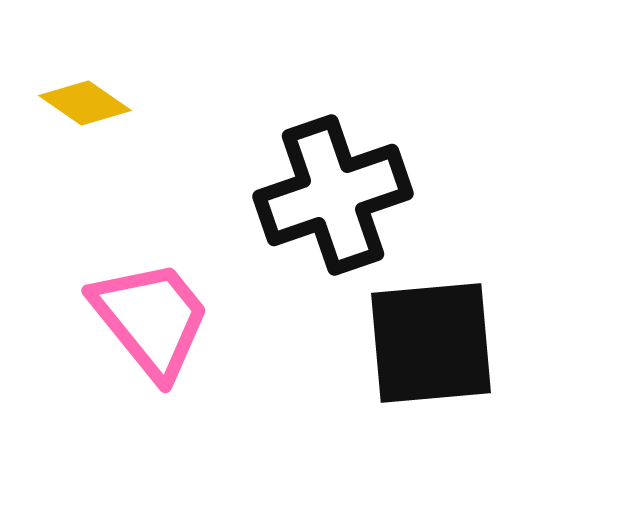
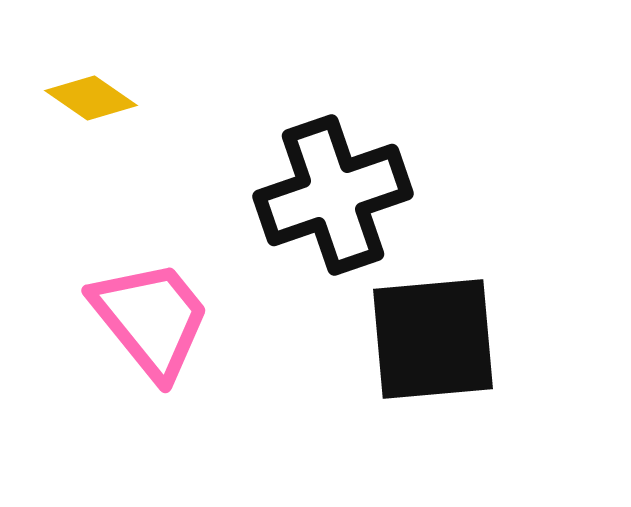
yellow diamond: moved 6 px right, 5 px up
black square: moved 2 px right, 4 px up
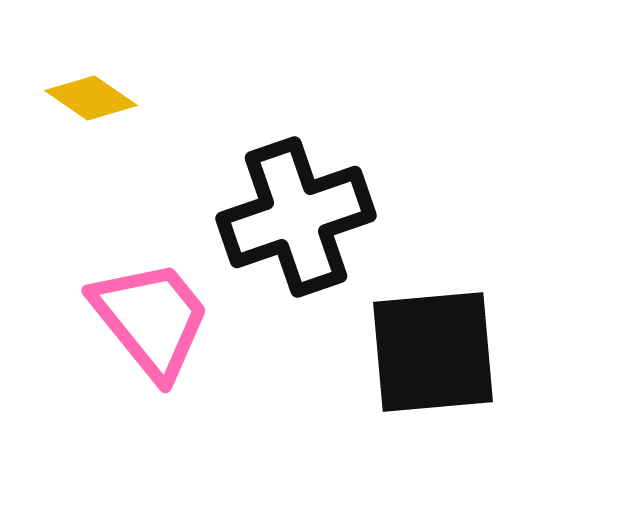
black cross: moved 37 px left, 22 px down
black square: moved 13 px down
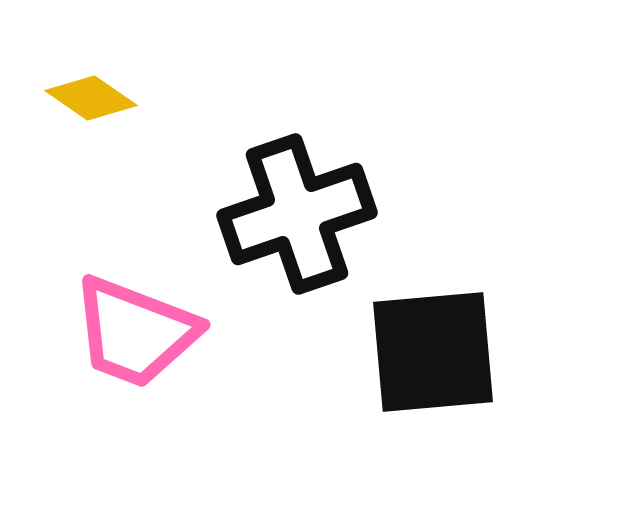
black cross: moved 1 px right, 3 px up
pink trapezoid: moved 16 px left, 13 px down; rotated 150 degrees clockwise
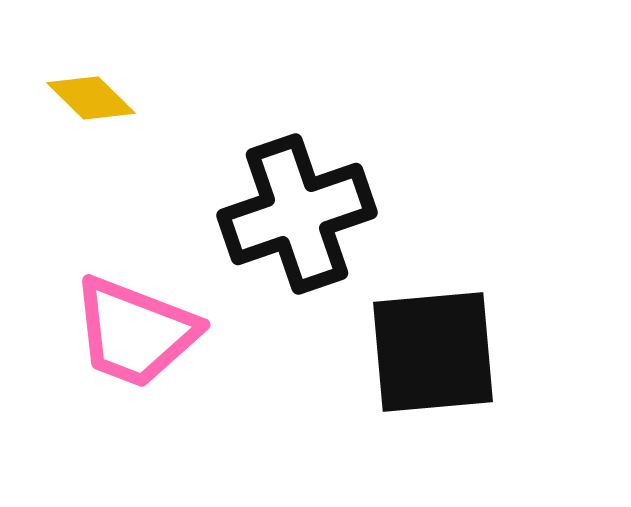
yellow diamond: rotated 10 degrees clockwise
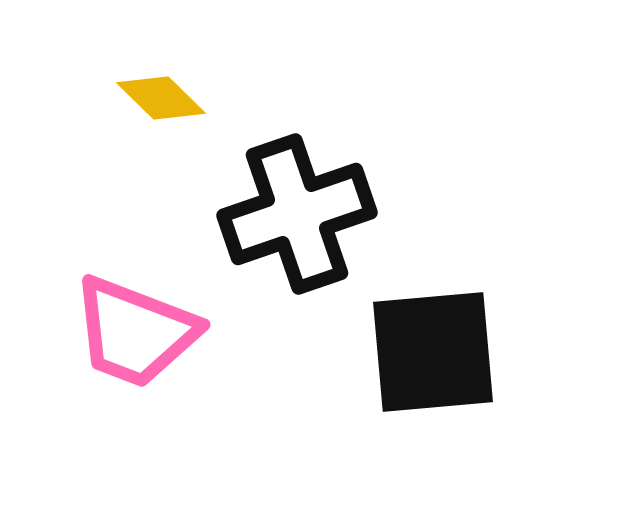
yellow diamond: moved 70 px right
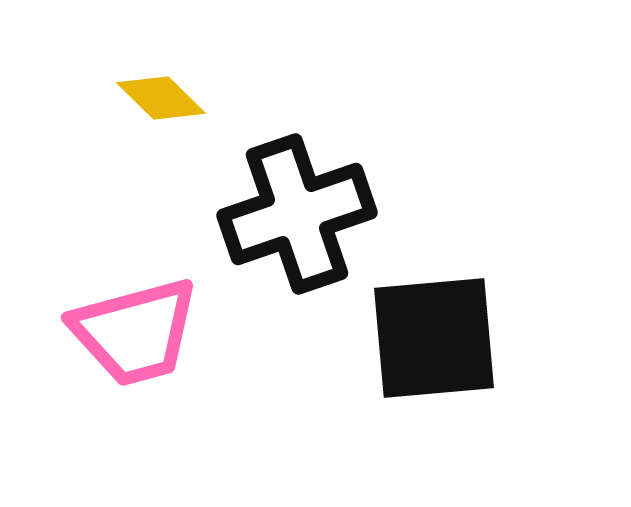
pink trapezoid: rotated 36 degrees counterclockwise
black square: moved 1 px right, 14 px up
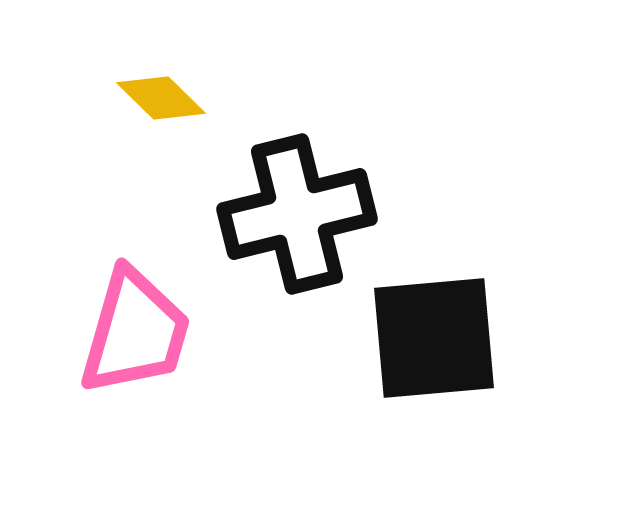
black cross: rotated 5 degrees clockwise
pink trapezoid: rotated 59 degrees counterclockwise
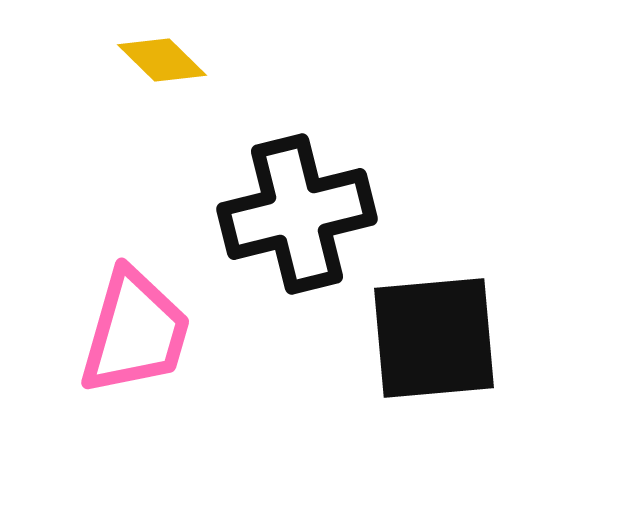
yellow diamond: moved 1 px right, 38 px up
